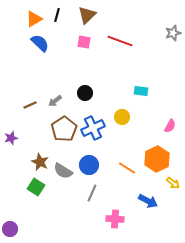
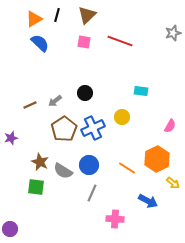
green square: rotated 24 degrees counterclockwise
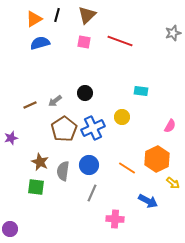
blue semicircle: rotated 60 degrees counterclockwise
gray semicircle: rotated 66 degrees clockwise
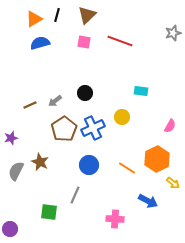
gray semicircle: moved 47 px left; rotated 18 degrees clockwise
green square: moved 13 px right, 25 px down
gray line: moved 17 px left, 2 px down
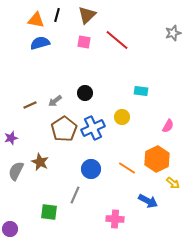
orange triangle: moved 2 px right, 1 px down; rotated 42 degrees clockwise
red line: moved 3 px left, 1 px up; rotated 20 degrees clockwise
pink semicircle: moved 2 px left
blue circle: moved 2 px right, 4 px down
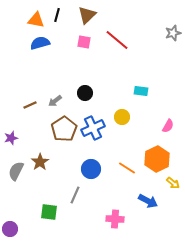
brown star: rotated 12 degrees clockwise
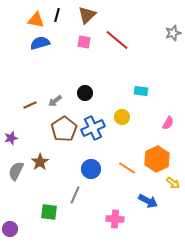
pink semicircle: moved 3 px up
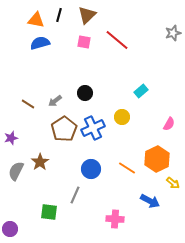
black line: moved 2 px right
cyan rectangle: rotated 48 degrees counterclockwise
brown line: moved 2 px left, 1 px up; rotated 56 degrees clockwise
pink semicircle: moved 1 px right, 1 px down
blue arrow: moved 2 px right
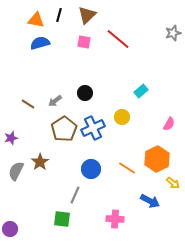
red line: moved 1 px right, 1 px up
green square: moved 13 px right, 7 px down
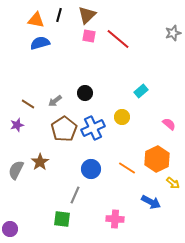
pink square: moved 5 px right, 6 px up
pink semicircle: rotated 80 degrees counterclockwise
purple star: moved 6 px right, 13 px up
gray semicircle: moved 1 px up
blue arrow: moved 1 px right, 1 px down
